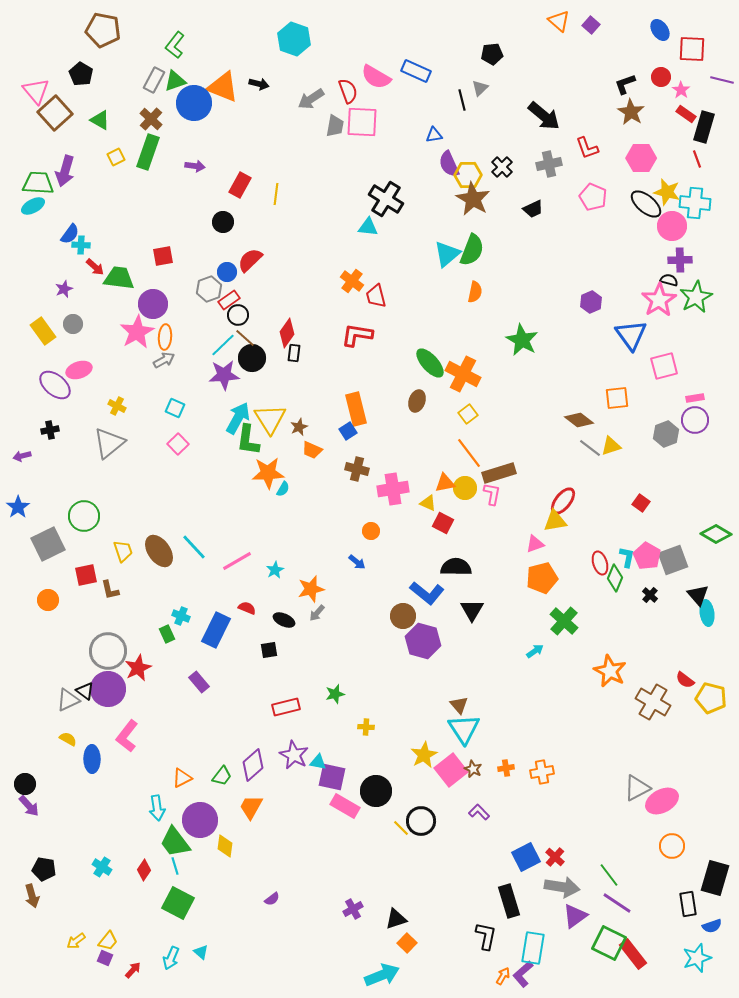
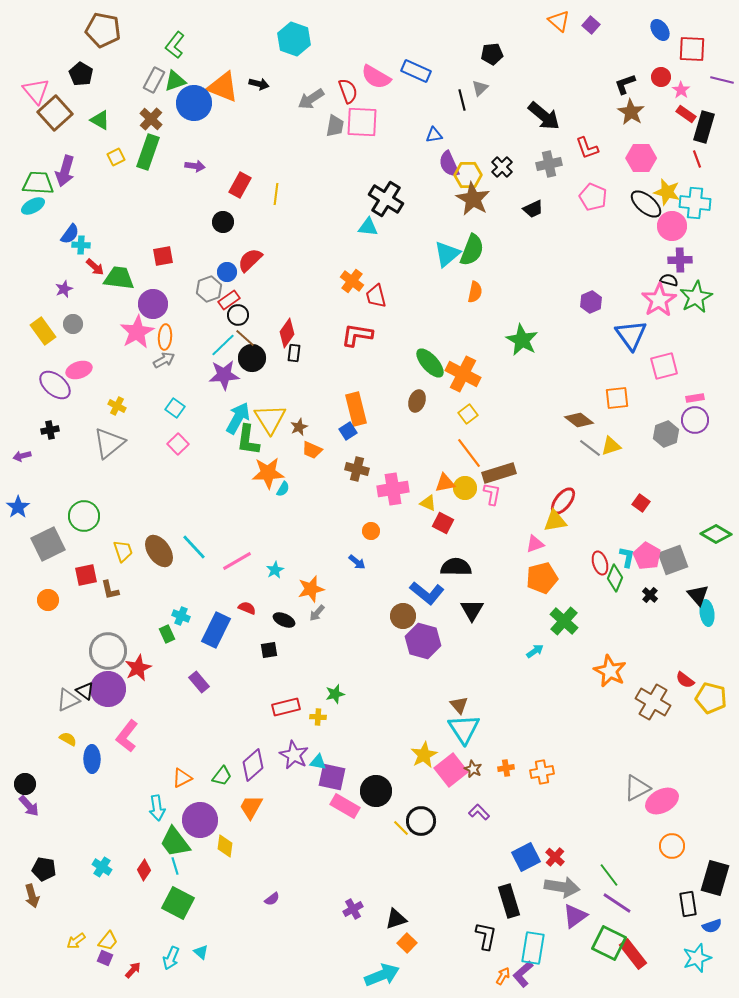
cyan square at (175, 408): rotated 12 degrees clockwise
yellow cross at (366, 727): moved 48 px left, 10 px up
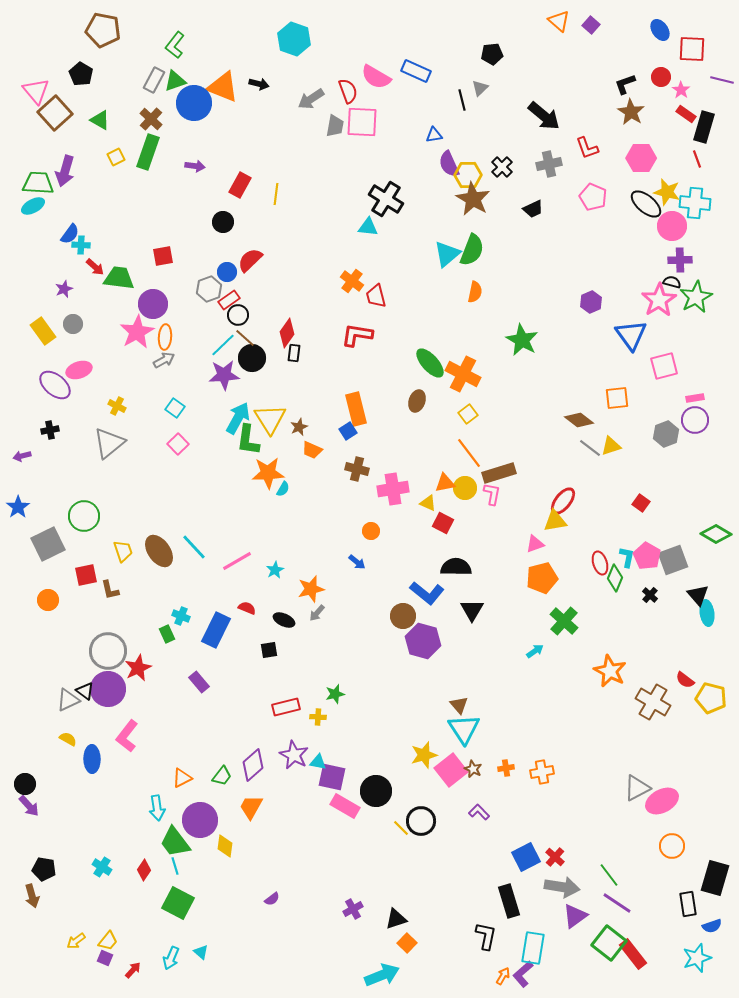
black semicircle at (669, 280): moved 3 px right, 2 px down
yellow star at (424, 755): rotated 12 degrees clockwise
green square at (609, 943): rotated 12 degrees clockwise
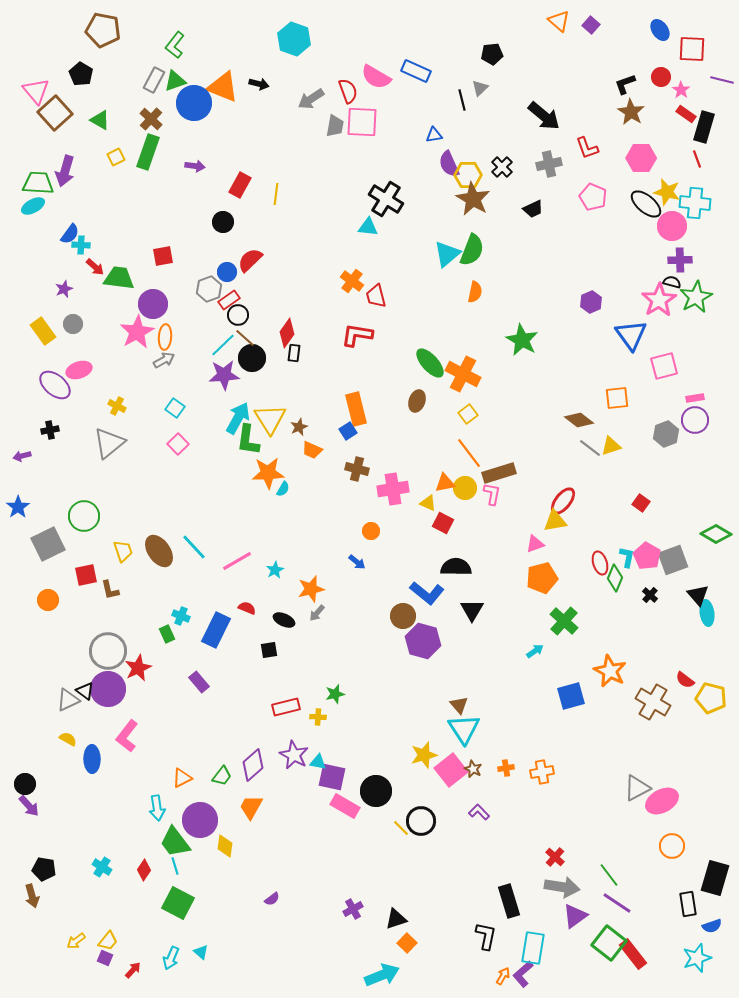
blue square at (526, 857): moved 45 px right, 161 px up; rotated 12 degrees clockwise
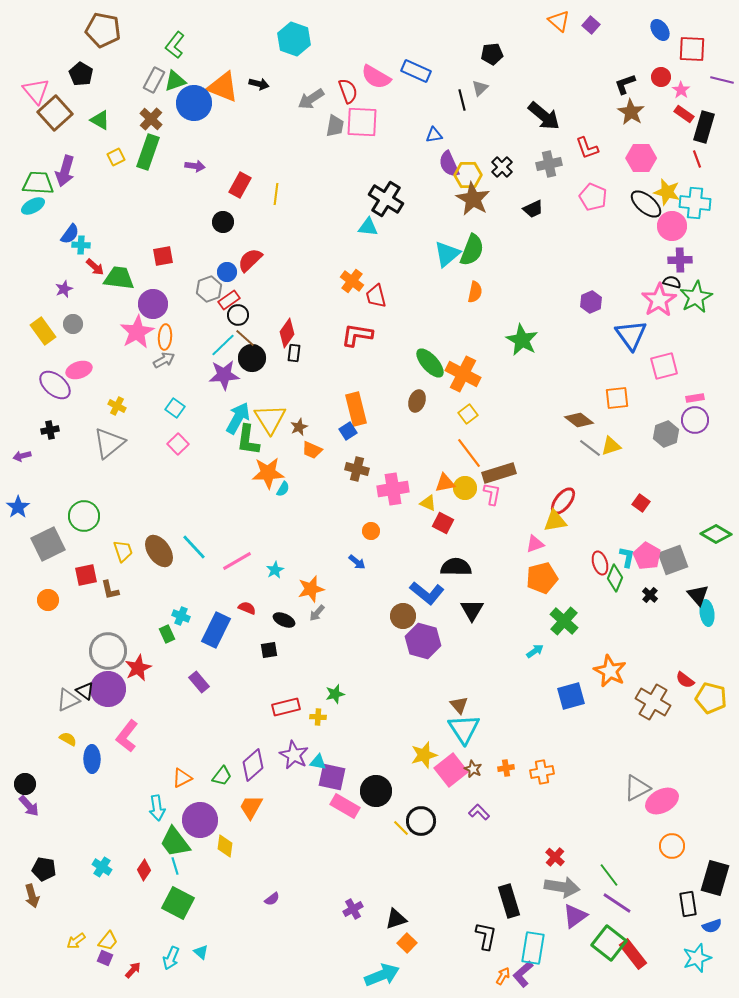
red rectangle at (686, 114): moved 2 px left
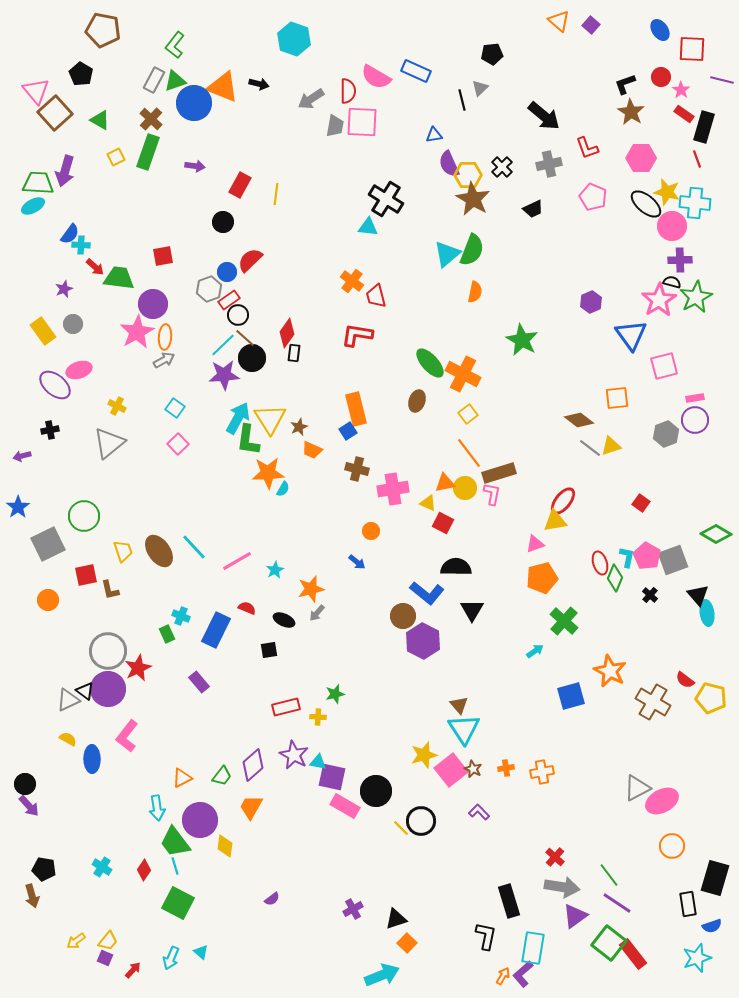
red semicircle at (348, 91): rotated 20 degrees clockwise
purple hexagon at (423, 641): rotated 12 degrees clockwise
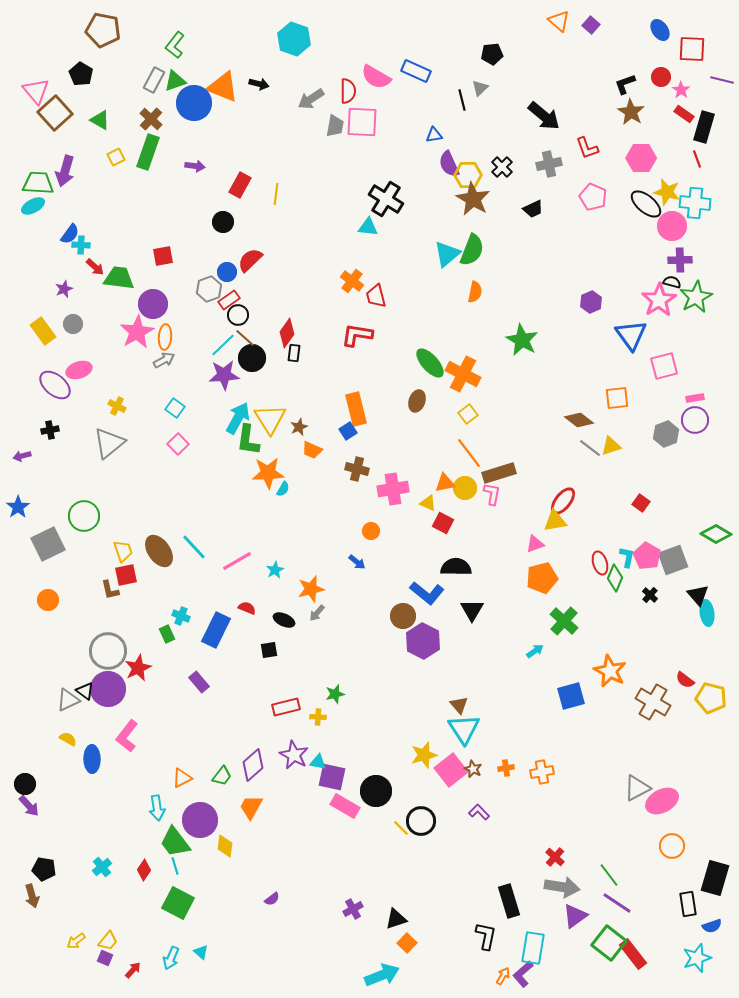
red square at (86, 575): moved 40 px right
cyan cross at (102, 867): rotated 18 degrees clockwise
